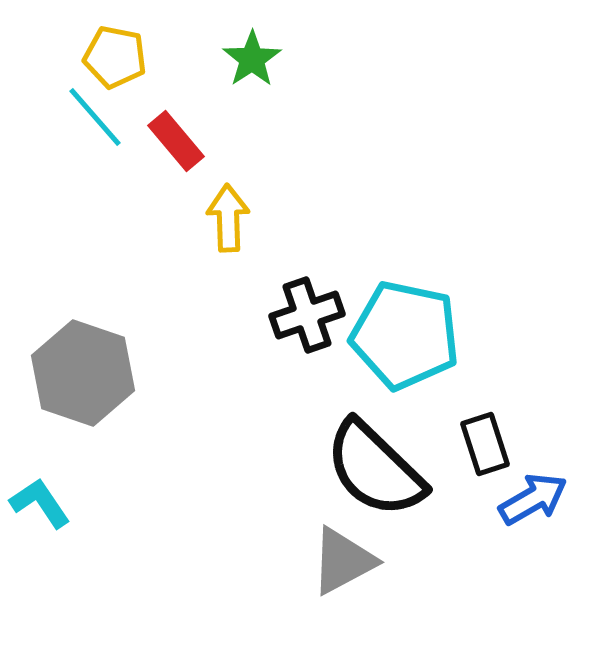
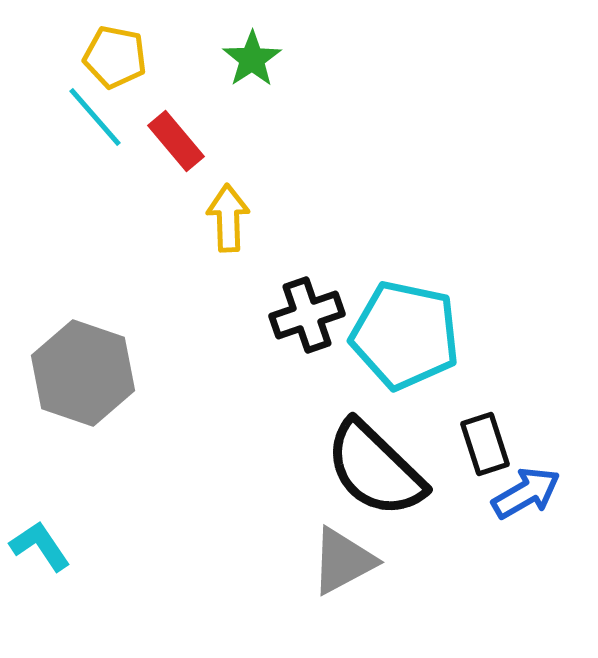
blue arrow: moved 7 px left, 6 px up
cyan L-shape: moved 43 px down
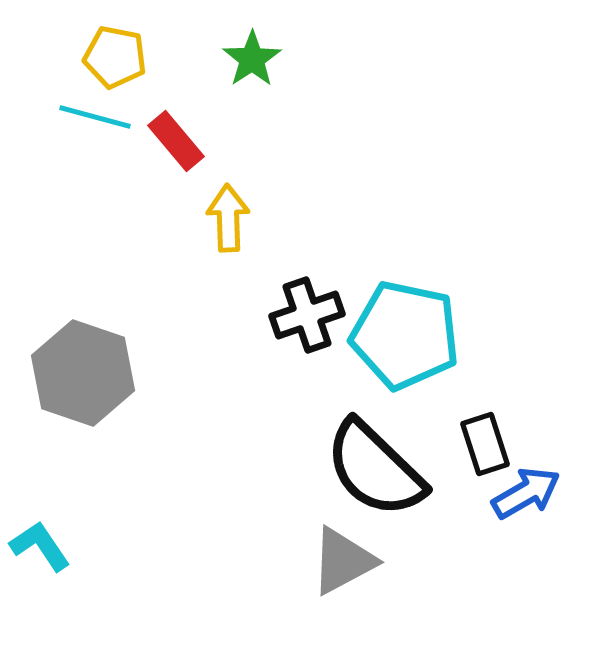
cyan line: rotated 34 degrees counterclockwise
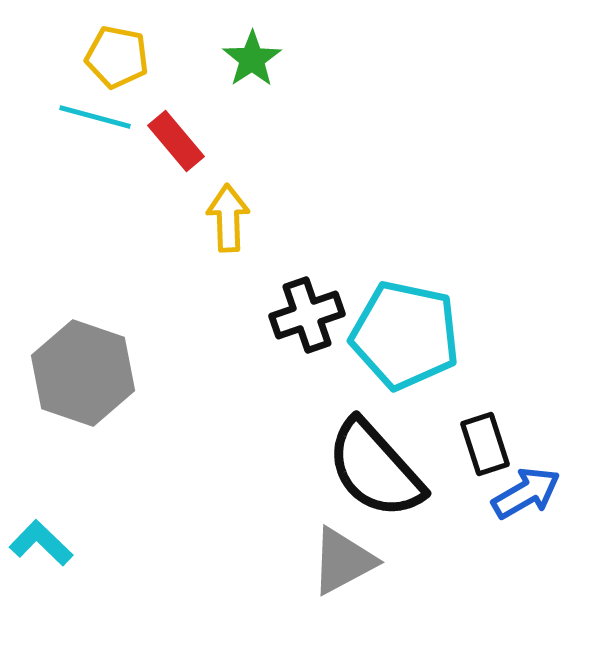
yellow pentagon: moved 2 px right
black semicircle: rotated 4 degrees clockwise
cyan L-shape: moved 1 px right, 3 px up; rotated 12 degrees counterclockwise
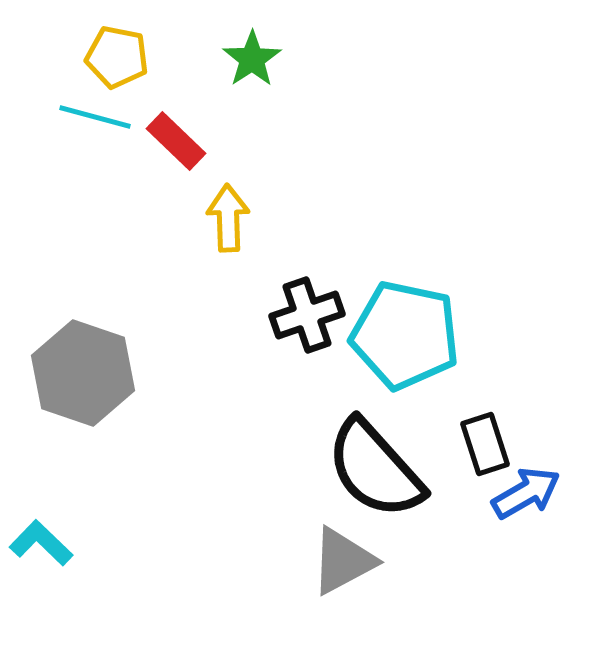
red rectangle: rotated 6 degrees counterclockwise
